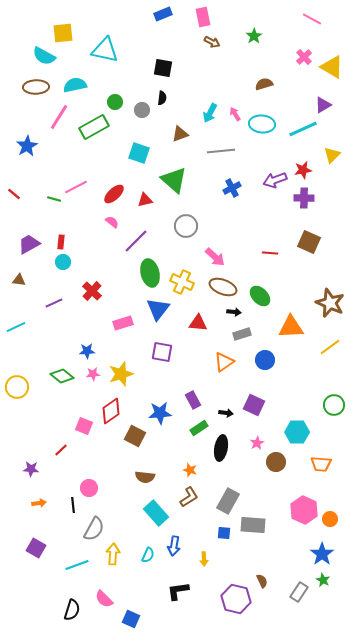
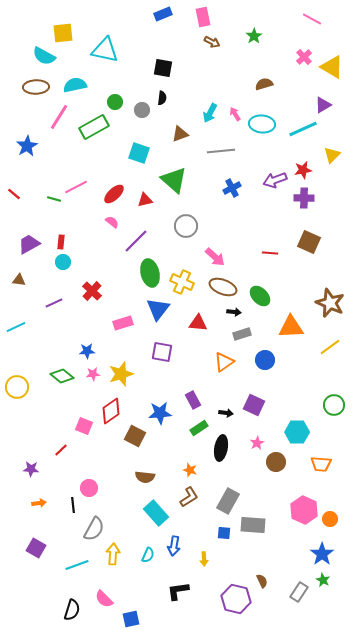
blue square at (131, 619): rotated 36 degrees counterclockwise
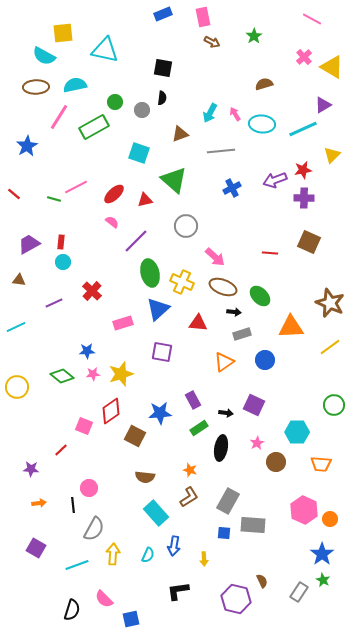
blue triangle at (158, 309): rotated 10 degrees clockwise
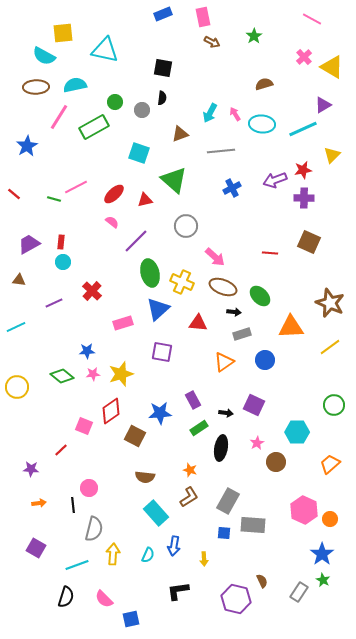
orange trapezoid at (321, 464): moved 9 px right; rotated 135 degrees clockwise
gray semicircle at (94, 529): rotated 15 degrees counterclockwise
black semicircle at (72, 610): moved 6 px left, 13 px up
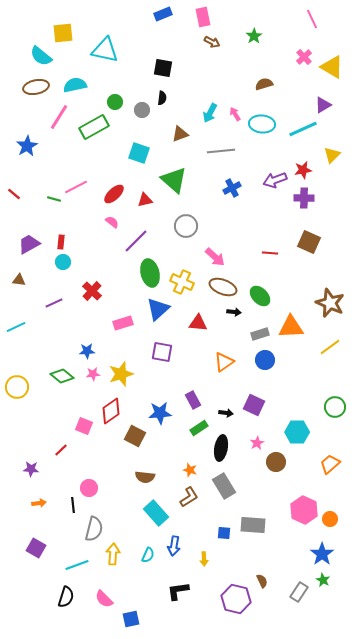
pink line at (312, 19): rotated 36 degrees clockwise
cyan semicircle at (44, 56): moved 3 px left; rotated 10 degrees clockwise
brown ellipse at (36, 87): rotated 10 degrees counterclockwise
gray rectangle at (242, 334): moved 18 px right
green circle at (334, 405): moved 1 px right, 2 px down
gray rectangle at (228, 501): moved 4 px left, 15 px up; rotated 60 degrees counterclockwise
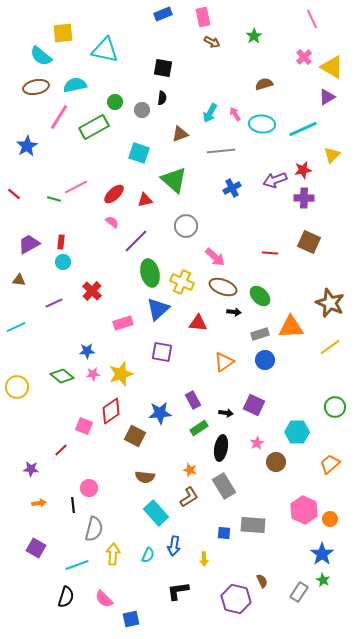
purple triangle at (323, 105): moved 4 px right, 8 px up
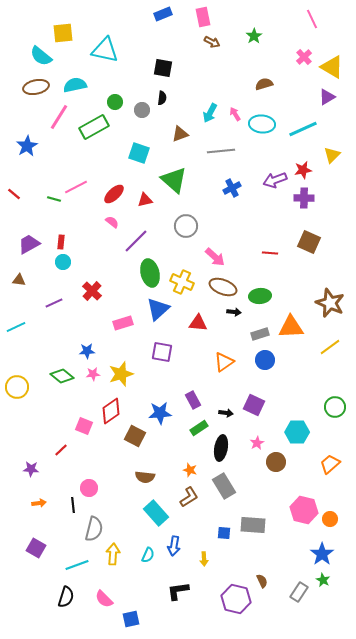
green ellipse at (260, 296): rotated 50 degrees counterclockwise
pink hexagon at (304, 510): rotated 12 degrees counterclockwise
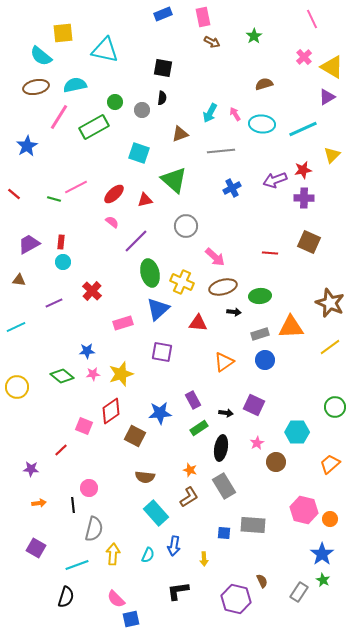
brown ellipse at (223, 287): rotated 36 degrees counterclockwise
pink semicircle at (104, 599): moved 12 px right
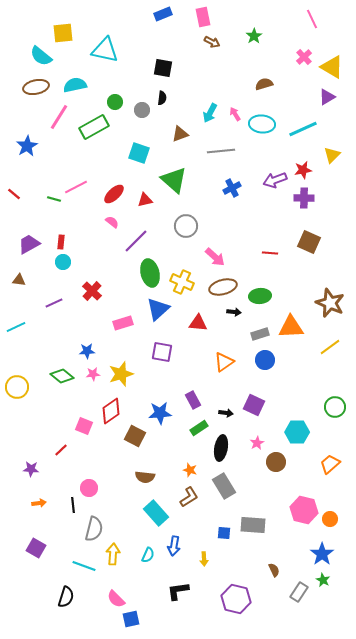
cyan line at (77, 565): moved 7 px right, 1 px down; rotated 40 degrees clockwise
brown semicircle at (262, 581): moved 12 px right, 11 px up
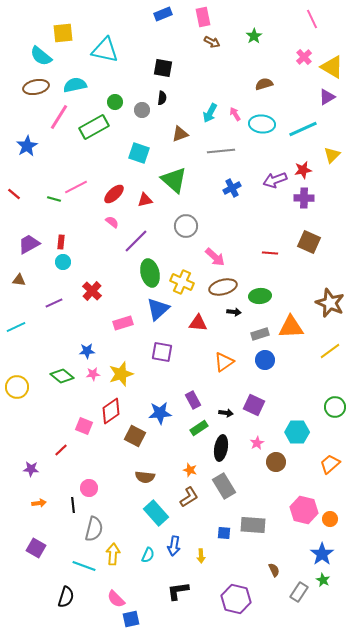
yellow line at (330, 347): moved 4 px down
yellow arrow at (204, 559): moved 3 px left, 3 px up
